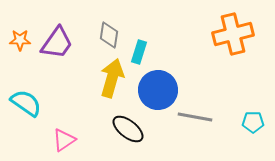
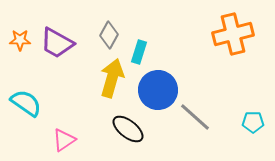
gray diamond: rotated 20 degrees clockwise
purple trapezoid: rotated 84 degrees clockwise
gray line: rotated 32 degrees clockwise
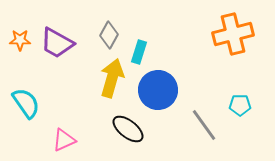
cyan semicircle: rotated 20 degrees clockwise
gray line: moved 9 px right, 8 px down; rotated 12 degrees clockwise
cyan pentagon: moved 13 px left, 17 px up
pink triangle: rotated 10 degrees clockwise
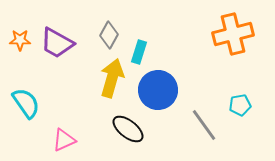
cyan pentagon: rotated 10 degrees counterclockwise
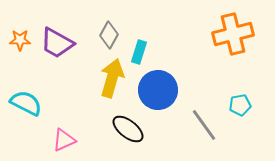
cyan semicircle: rotated 28 degrees counterclockwise
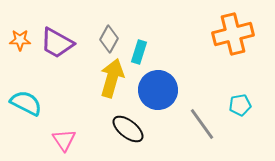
gray diamond: moved 4 px down
gray line: moved 2 px left, 1 px up
pink triangle: rotated 40 degrees counterclockwise
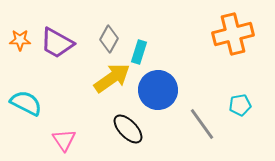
yellow arrow: rotated 39 degrees clockwise
black ellipse: rotated 8 degrees clockwise
